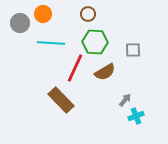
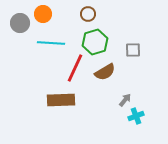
green hexagon: rotated 20 degrees counterclockwise
brown rectangle: rotated 48 degrees counterclockwise
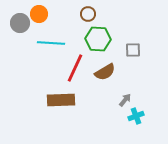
orange circle: moved 4 px left
green hexagon: moved 3 px right, 3 px up; rotated 20 degrees clockwise
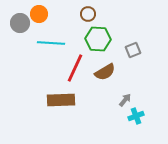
gray square: rotated 21 degrees counterclockwise
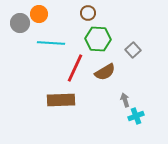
brown circle: moved 1 px up
gray square: rotated 21 degrees counterclockwise
gray arrow: rotated 56 degrees counterclockwise
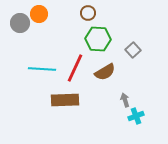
cyan line: moved 9 px left, 26 px down
brown rectangle: moved 4 px right
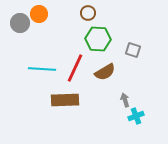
gray square: rotated 28 degrees counterclockwise
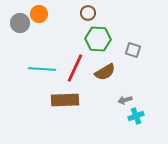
gray arrow: rotated 88 degrees counterclockwise
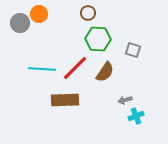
red line: rotated 20 degrees clockwise
brown semicircle: rotated 25 degrees counterclockwise
